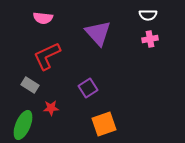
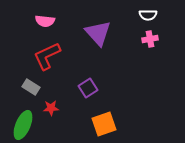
pink semicircle: moved 2 px right, 3 px down
gray rectangle: moved 1 px right, 2 px down
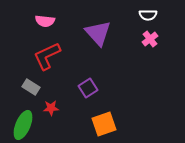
pink cross: rotated 28 degrees counterclockwise
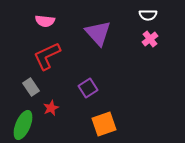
gray rectangle: rotated 24 degrees clockwise
red star: rotated 21 degrees counterclockwise
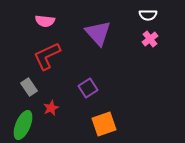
gray rectangle: moved 2 px left
